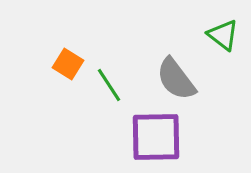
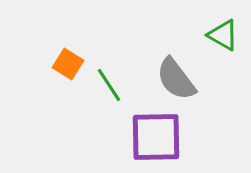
green triangle: rotated 8 degrees counterclockwise
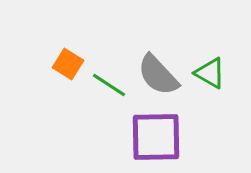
green triangle: moved 13 px left, 38 px down
gray semicircle: moved 18 px left, 4 px up; rotated 6 degrees counterclockwise
green line: rotated 24 degrees counterclockwise
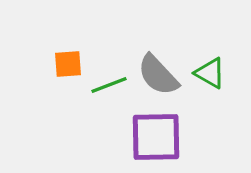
orange square: rotated 36 degrees counterclockwise
green line: rotated 54 degrees counterclockwise
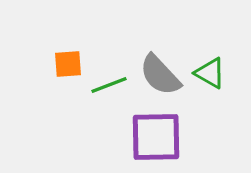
gray semicircle: moved 2 px right
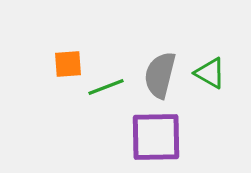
gray semicircle: rotated 57 degrees clockwise
green line: moved 3 px left, 2 px down
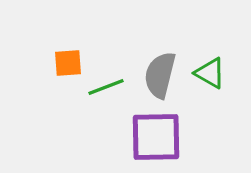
orange square: moved 1 px up
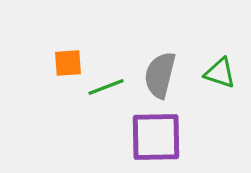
green triangle: moved 10 px right; rotated 12 degrees counterclockwise
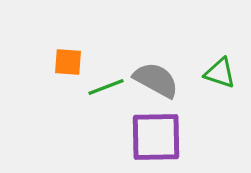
orange square: moved 1 px up; rotated 8 degrees clockwise
gray semicircle: moved 4 px left, 5 px down; rotated 105 degrees clockwise
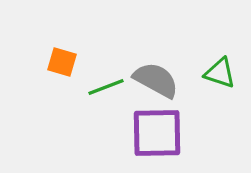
orange square: moved 6 px left; rotated 12 degrees clockwise
purple square: moved 1 px right, 4 px up
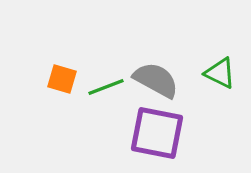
orange square: moved 17 px down
green triangle: rotated 8 degrees clockwise
purple square: rotated 12 degrees clockwise
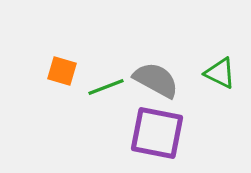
orange square: moved 8 px up
